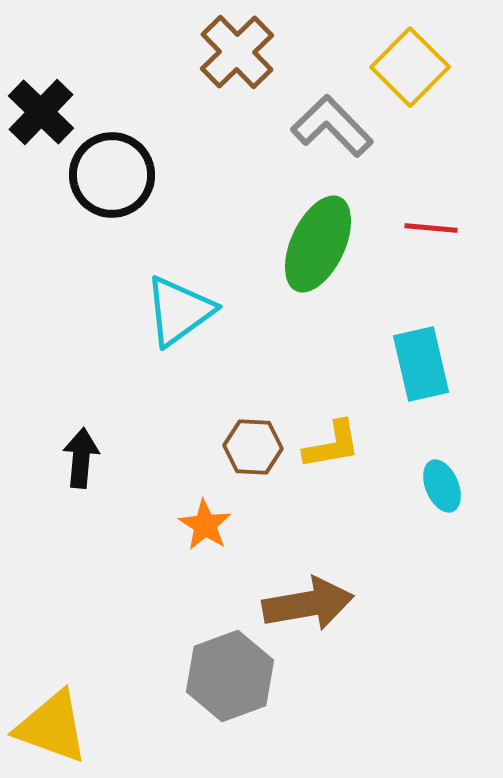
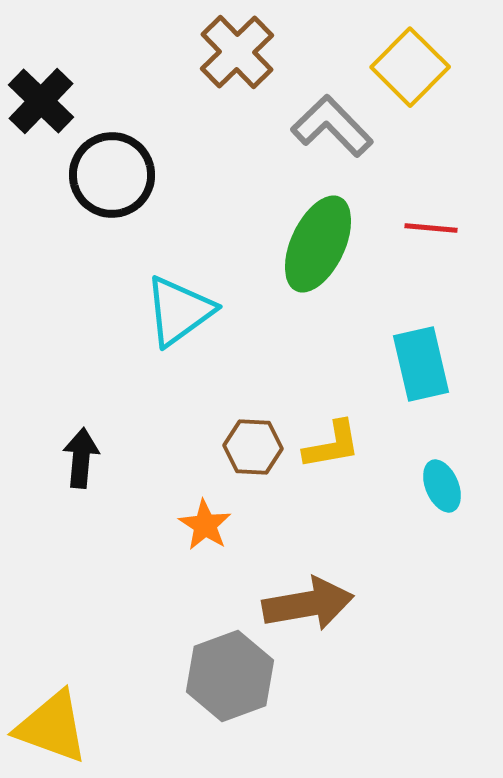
black cross: moved 11 px up
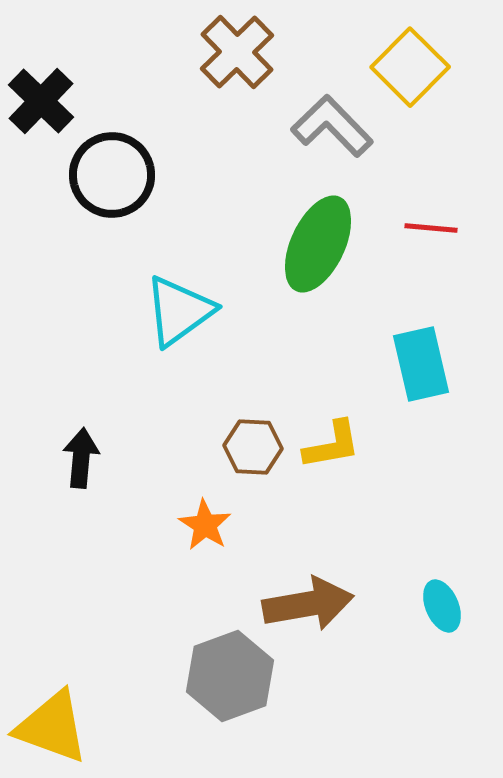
cyan ellipse: moved 120 px down
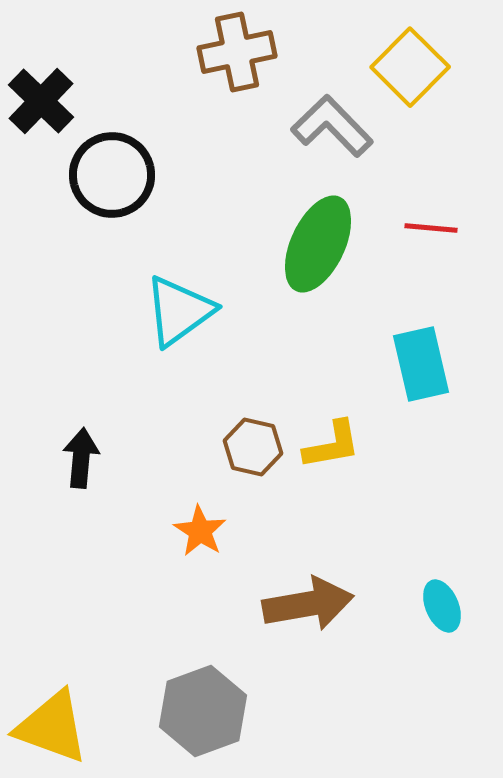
brown cross: rotated 32 degrees clockwise
brown hexagon: rotated 10 degrees clockwise
orange star: moved 5 px left, 6 px down
gray hexagon: moved 27 px left, 35 px down
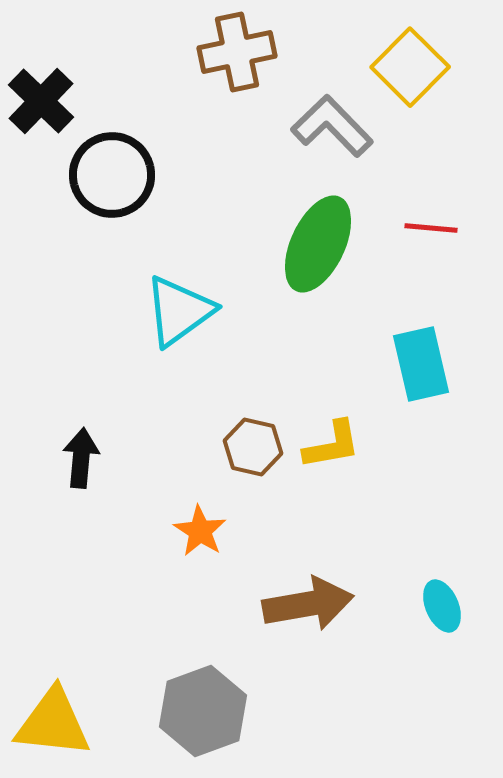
yellow triangle: moved 1 px right, 4 px up; rotated 14 degrees counterclockwise
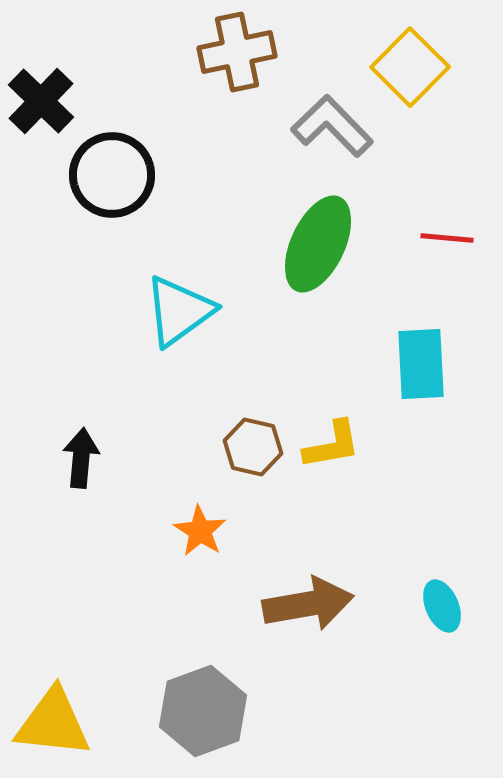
red line: moved 16 px right, 10 px down
cyan rectangle: rotated 10 degrees clockwise
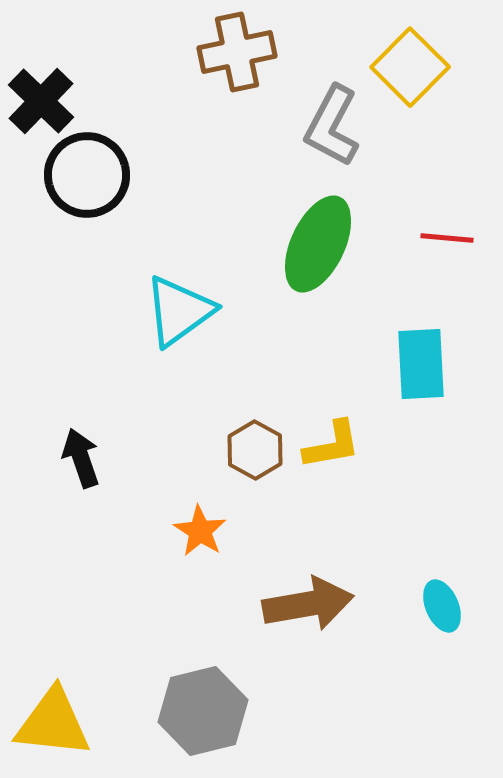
gray L-shape: rotated 108 degrees counterclockwise
black circle: moved 25 px left
brown hexagon: moved 2 px right, 3 px down; rotated 16 degrees clockwise
black arrow: rotated 24 degrees counterclockwise
gray hexagon: rotated 6 degrees clockwise
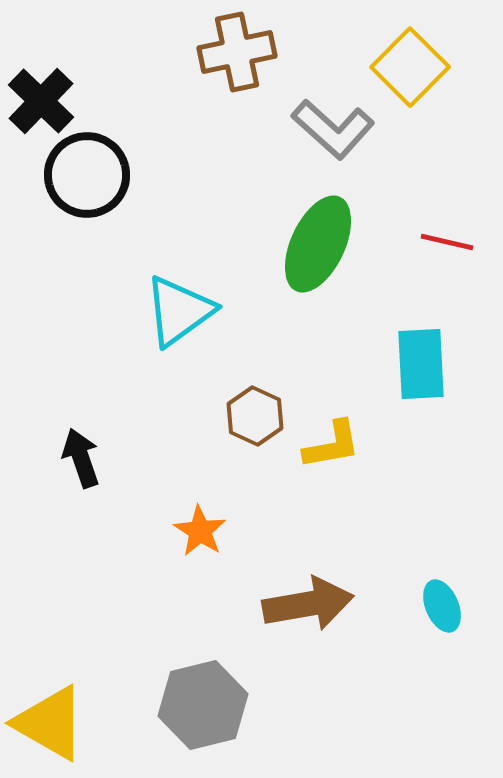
gray L-shape: moved 1 px right, 3 px down; rotated 76 degrees counterclockwise
red line: moved 4 px down; rotated 8 degrees clockwise
brown hexagon: moved 34 px up; rotated 4 degrees counterclockwise
gray hexagon: moved 6 px up
yellow triangle: moved 3 px left; rotated 24 degrees clockwise
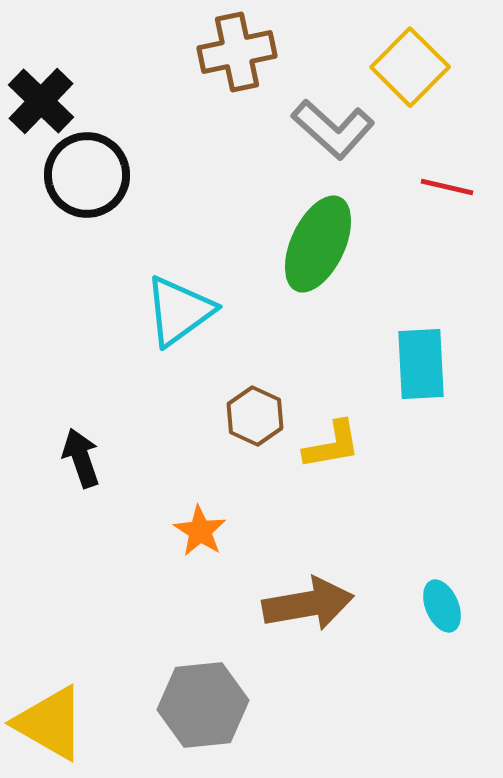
red line: moved 55 px up
gray hexagon: rotated 8 degrees clockwise
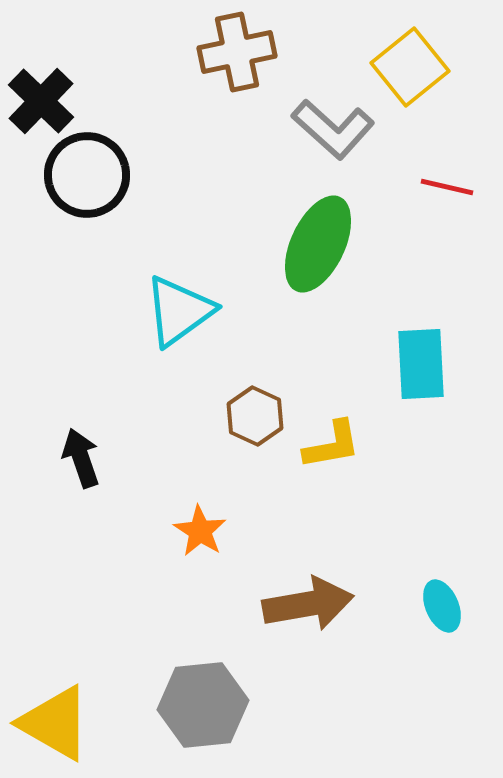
yellow square: rotated 6 degrees clockwise
yellow triangle: moved 5 px right
